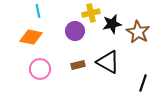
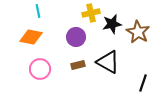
purple circle: moved 1 px right, 6 px down
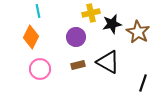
orange diamond: rotated 75 degrees counterclockwise
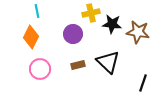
cyan line: moved 1 px left
black star: rotated 18 degrees clockwise
brown star: rotated 20 degrees counterclockwise
purple circle: moved 3 px left, 3 px up
black triangle: rotated 15 degrees clockwise
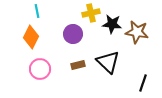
brown star: moved 1 px left
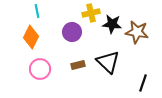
purple circle: moved 1 px left, 2 px up
